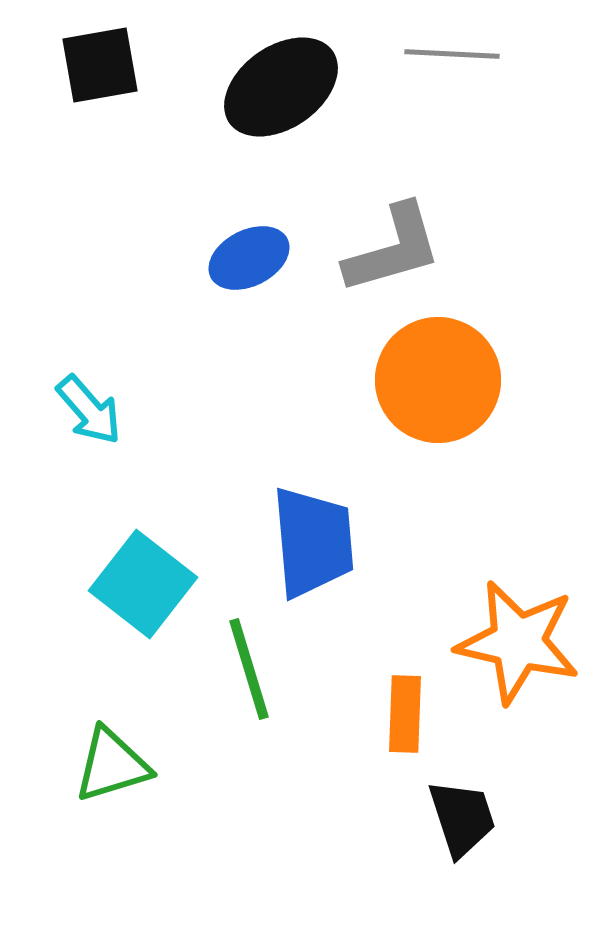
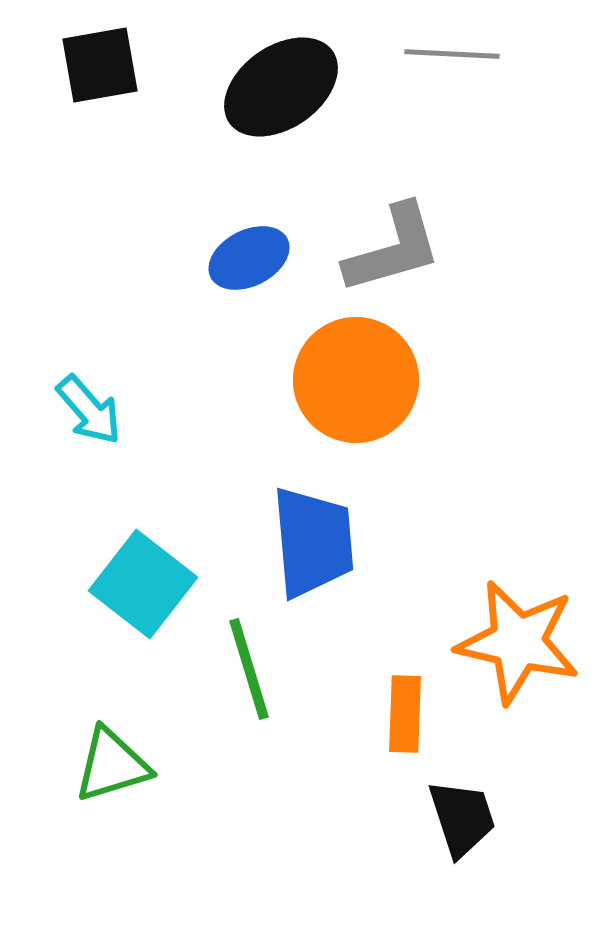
orange circle: moved 82 px left
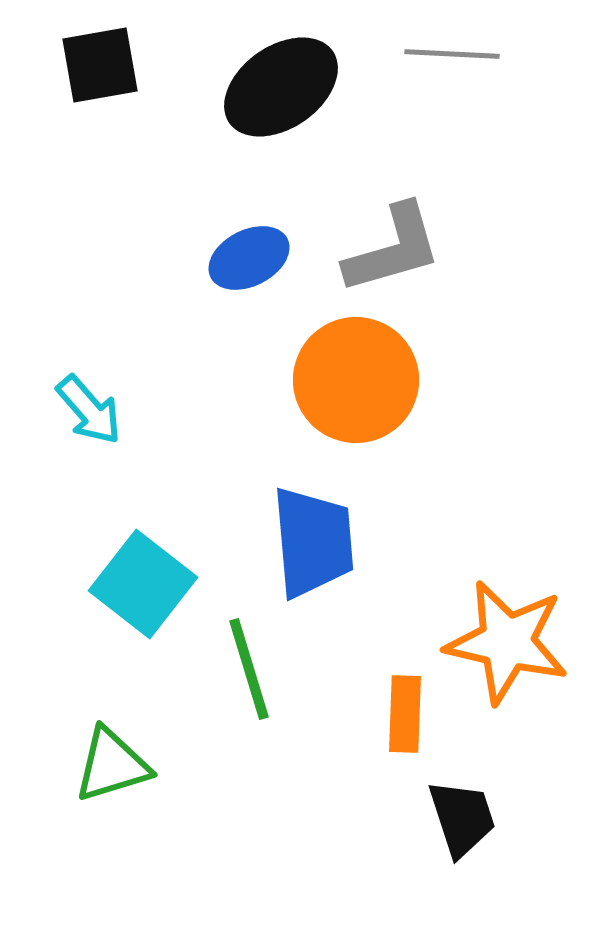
orange star: moved 11 px left
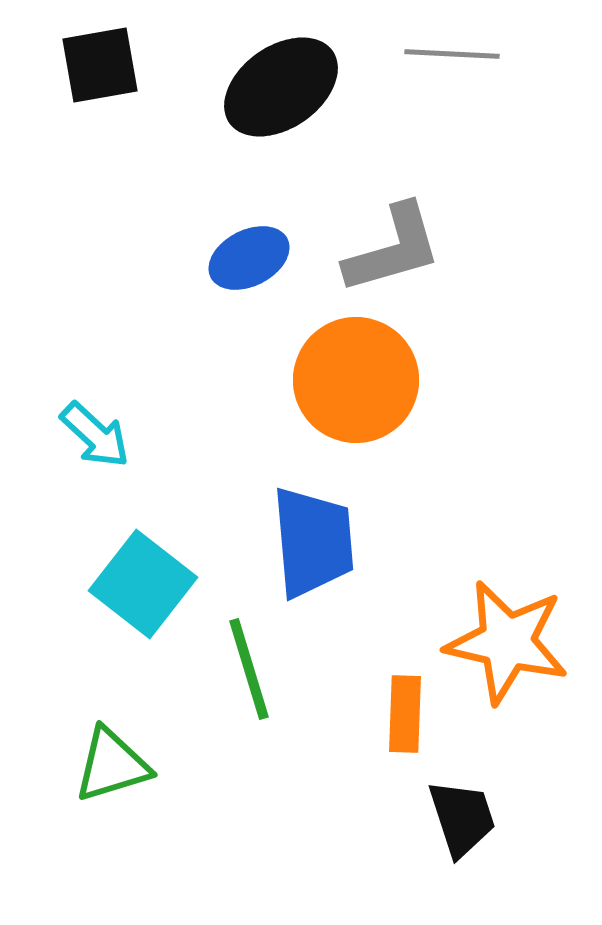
cyan arrow: moved 6 px right, 25 px down; rotated 6 degrees counterclockwise
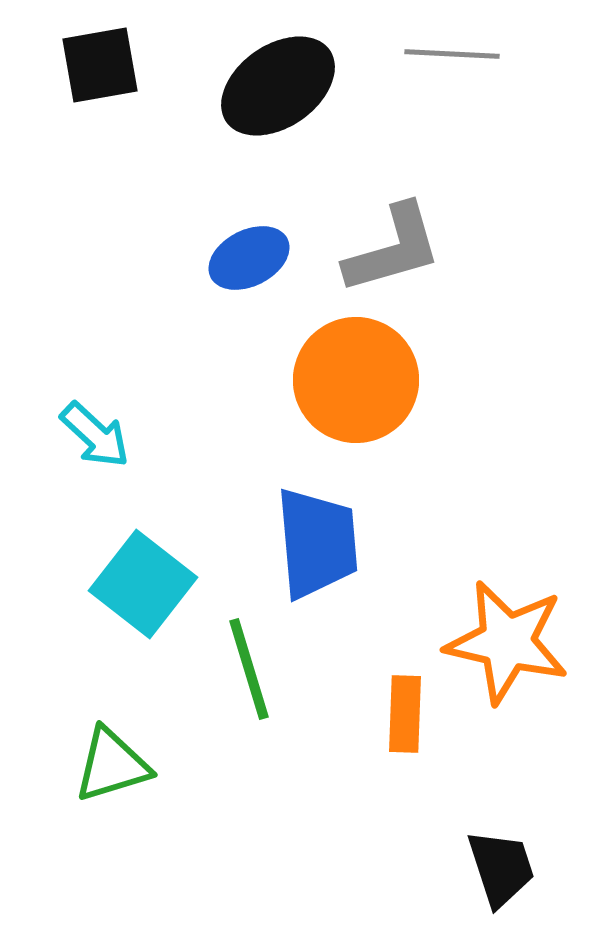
black ellipse: moved 3 px left, 1 px up
blue trapezoid: moved 4 px right, 1 px down
black trapezoid: moved 39 px right, 50 px down
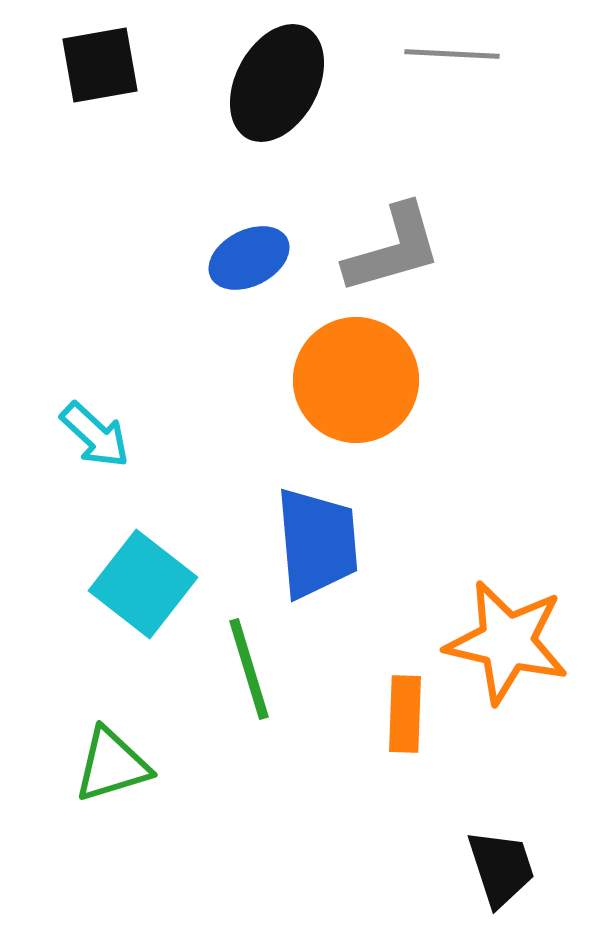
black ellipse: moved 1 px left, 3 px up; rotated 27 degrees counterclockwise
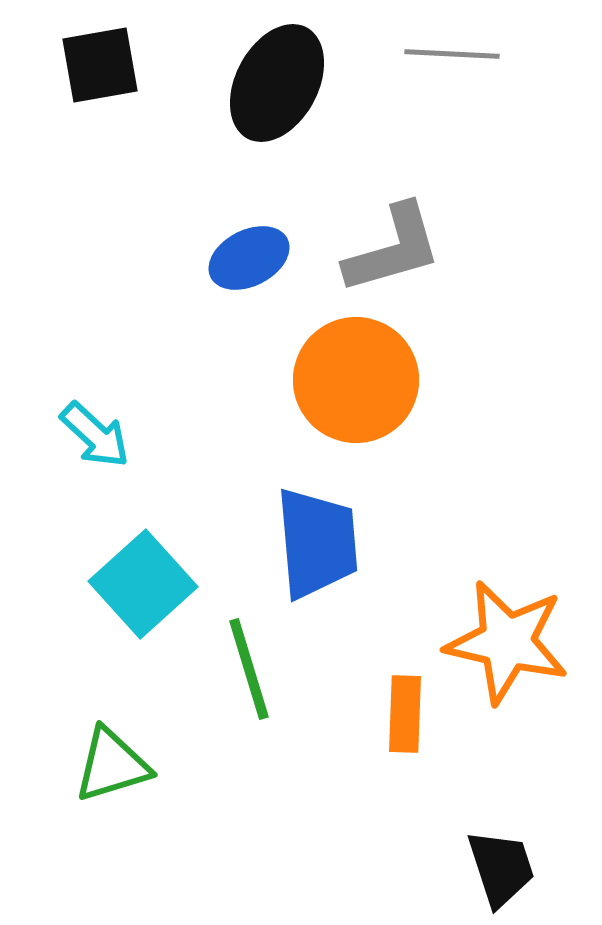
cyan square: rotated 10 degrees clockwise
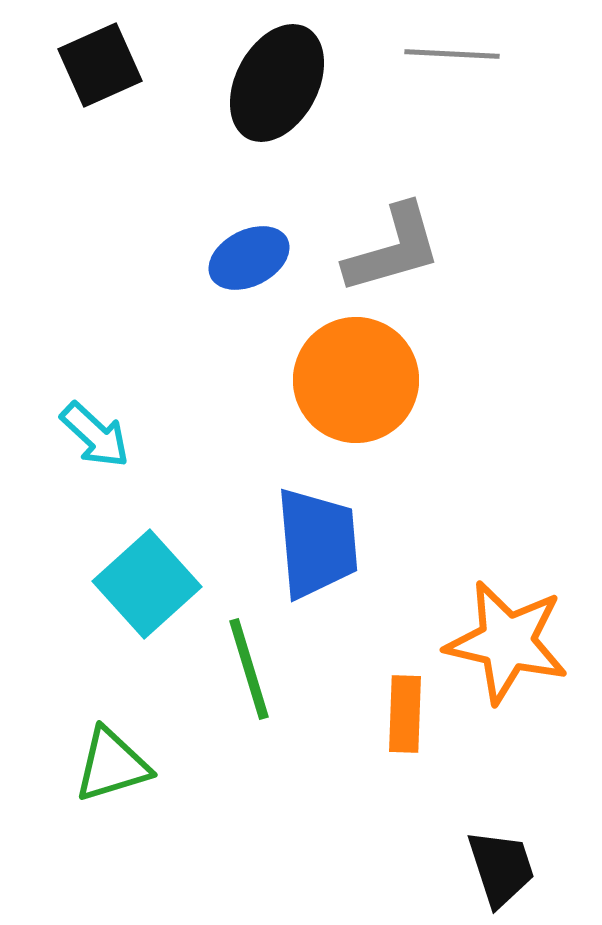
black square: rotated 14 degrees counterclockwise
cyan square: moved 4 px right
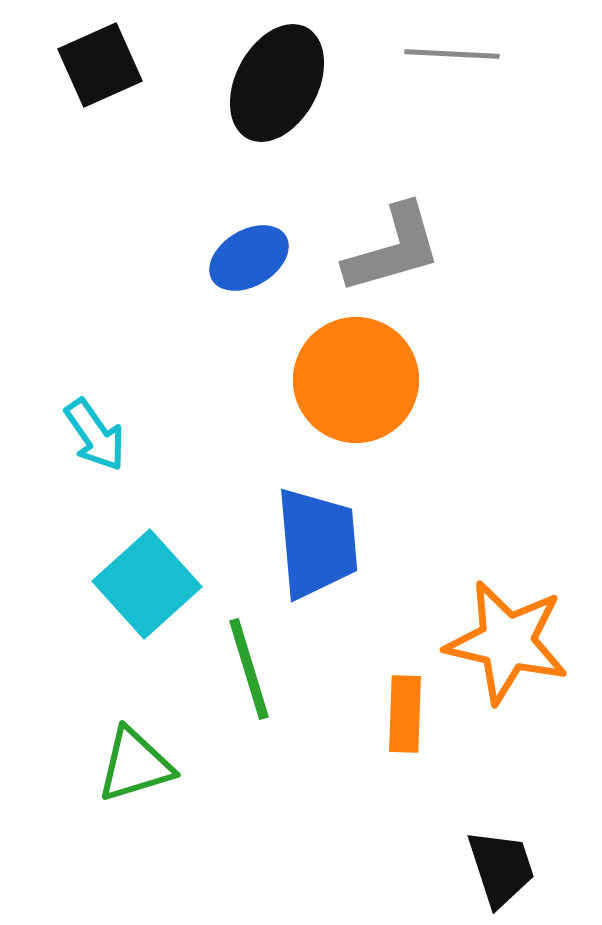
blue ellipse: rotated 4 degrees counterclockwise
cyan arrow: rotated 12 degrees clockwise
green triangle: moved 23 px right
